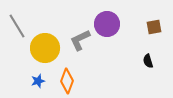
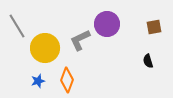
orange diamond: moved 1 px up
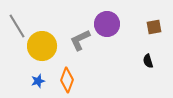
yellow circle: moved 3 px left, 2 px up
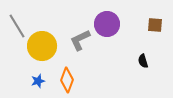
brown square: moved 1 px right, 2 px up; rotated 14 degrees clockwise
black semicircle: moved 5 px left
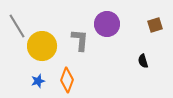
brown square: rotated 21 degrees counterclockwise
gray L-shape: rotated 120 degrees clockwise
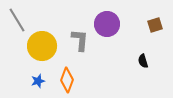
gray line: moved 6 px up
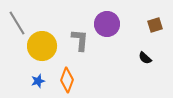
gray line: moved 3 px down
black semicircle: moved 2 px right, 3 px up; rotated 32 degrees counterclockwise
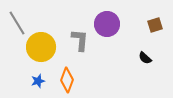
yellow circle: moved 1 px left, 1 px down
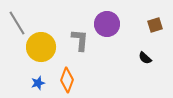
blue star: moved 2 px down
